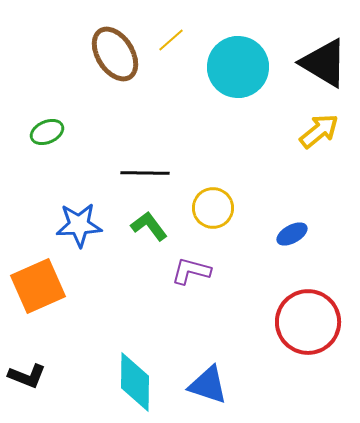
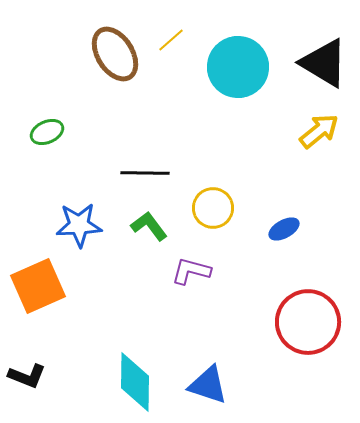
blue ellipse: moved 8 px left, 5 px up
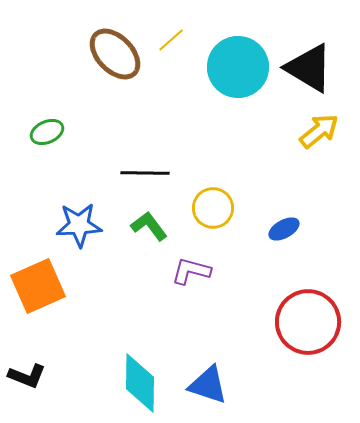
brown ellipse: rotated 12 degrees counterclockwise
black triangle: moved 15 px left, 5 px down
cyan diamond: moved 5 px right, 1 px down
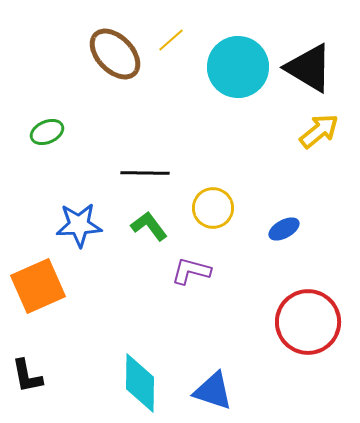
black L-shape: rotated 57 degrees clockwise
blue triangle: moved 5 px right, 6 px down
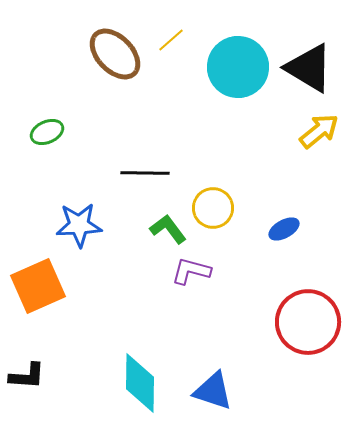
green L-shape: moved 19 px right, 3 px down
black L-shape: rotated 75 degrees counterclockwise
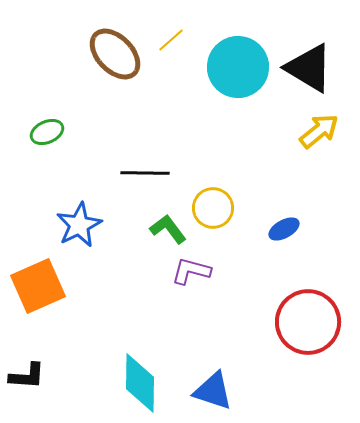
blue star: rotated 24 degrees counterclockwise
